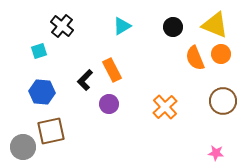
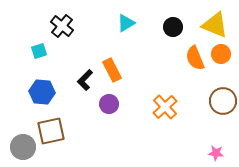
cyan triangle: moved 4 px right, 3 px up
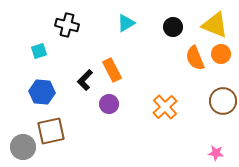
black cross: moved 5 px right, 1 px up; rotated 25 degrees counterclockwise
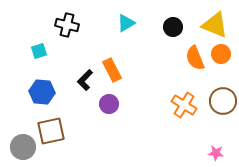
orange cross: moved 19 px right, 2 px up; rotated 15 degrees counterclockwise
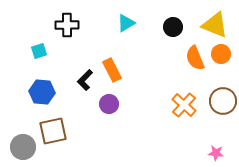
black cross: rotated 15 degrees counterclockwise
orange cross: rotated 10 degrees clockwise
brown square: moved 2 px right
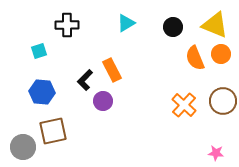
purple circle: moved 6 px left, 3 px up
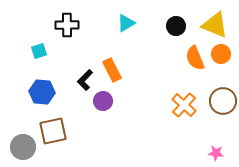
black circle: moved 3 px right, 1 px up
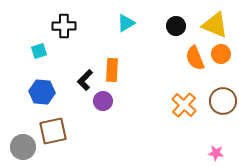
black cross: moved 3 px left, 1 px down
orange rectangle: rotated 30 degrees clockwise
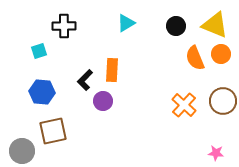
gray circle: moved 1 px left, 4 px down
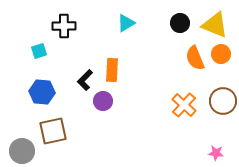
black circle: moved 4 px right, 3 px up
